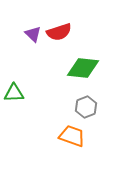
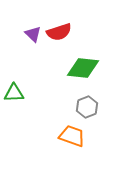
gray hexagon: moved 1 px right
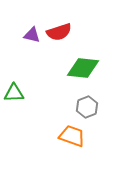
purple triangle: moved 1 px left, 1 px down; rotated 30 degrees counterclockwise
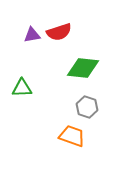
purple triangle: rotated 24 degrees counterclockwise
green triangle: moved 8 px right, 5 px up
gray hexagon: rotated 20 degrees counterclockwise
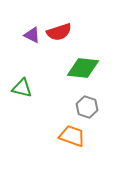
purple triangle: rotated 36 degrees clockwise
green triangle: rotated 15 degrees clockwise
